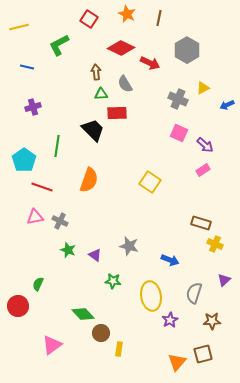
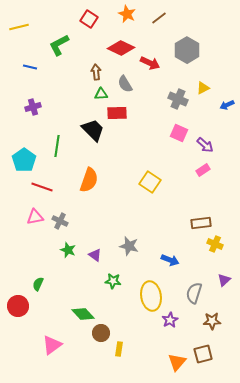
brown line at (159, 18): rotated 42 degrees clockwise
blue line at (27, 67): moved 3 px right
brown rectangle at (201, 223): rotated 24 degrees counterclockwise
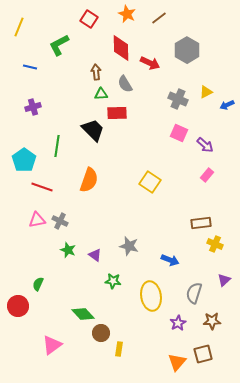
yellow line at (19, 27): rotated 54 degrees counterclockwise
red diamond at (121, 48): rotated 64 degrees clockwise
yellow triangle at (203, 88): moved 3 px right, 4 px down
pink rectangle at (203, 170): moved 4 px right, 5 px down; rotated 16 degrees counterclockwise
pink triangle at (35, 217): moved 2 px right, 3 px down
purple star at (170, 320): moved 8 px right, 3 px down
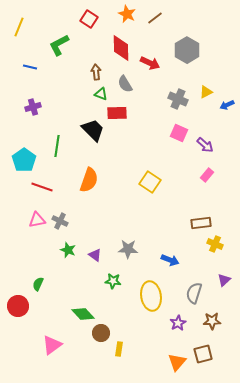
brown line at (159, 18): moved 4 px left
green triangle at (101, 94): rotated 24 degrees clockwise
gray star at (129, 246): moved 1 px left, 3 px down; rotated 12 degrees counterclockwise
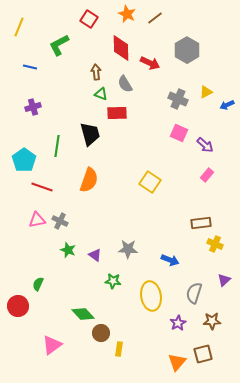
black trapezoid at (93, 130): moved 3 px left, 4 px down; rotated 30 degrees clockwise
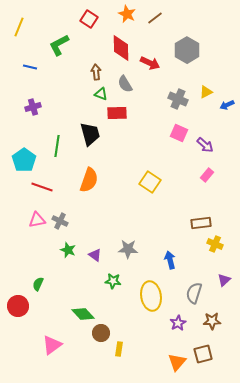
blue arrow at (170, 260): rotated 126 degrees counterclockwise
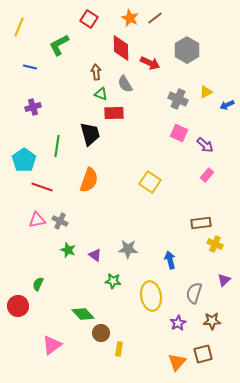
orange star at (127, 14): moved 3 px right, 4 px down
red rectangle at (117, 113): moved 3 px left
